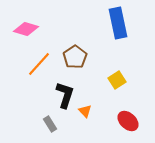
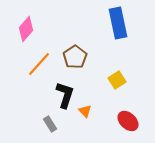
pink diamond: rotated 65 degrees counterclockwise
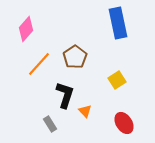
red ellipse: moved 4 px left, 2 px down; rotated 15 degrees clockwise
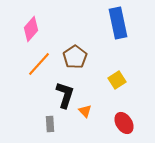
pink diamond: moved 5 px right
gray rectangle: rotated 28 degrees clockwise
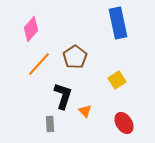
black L-shape: moved 2 px left, 1 px down
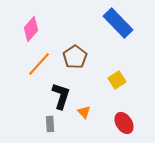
blue rectangle: rotated 32 degrees counterclockwise
black L-shape: moved 2 px left
orange triangle: moved 1 px left, 1 px down
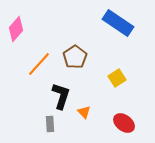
blue rectangle: rotated 12 degrees counterclockwise
pink diamond: moved 15 px left
yellow square: moved 2 px up
red ellipse: rotated 20 degrees counterclockwise
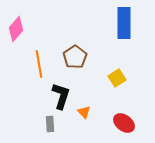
blue rectangle: moved 6 px right; rotated 56 degrees clockwise
orange line: rotated 52 degrees counterclockwise
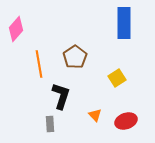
orange triangle: moved 11 px right, 3 px down
red ellipse: moved 2 px right, 2 px up; rotated 55 degrees counterclockwise
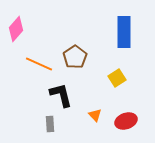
blue rectangle: moved 9 px down
orange line: rotated 56 degrees counterclockwise
black L-shape: moved 1 px up; rotated 32 degrees counterclockwise
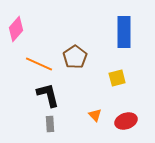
yellow square: rotated 18 degrees clockwise
black L-shape: moved 13 px left
